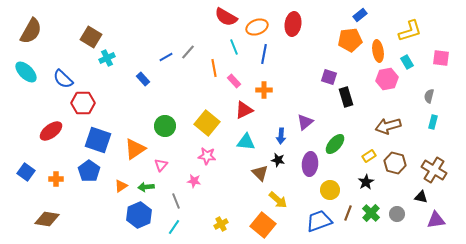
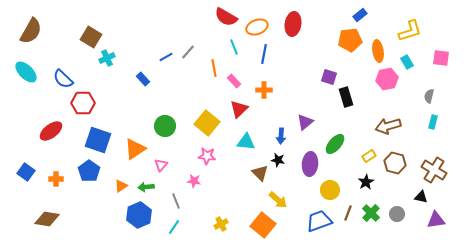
red triangle at (244, 110): moved 5 px left, 1 px up; rotated 18 degrees counterclockwise
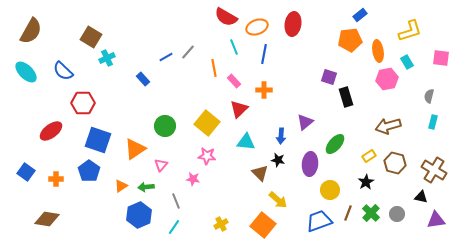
blue semicircle at (63, 79): moved 8 px up
pink star at (194, 181): moved 1 px left, 2 px up
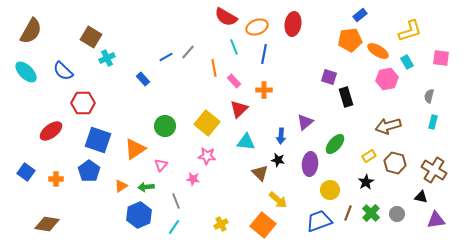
orange ellipse at (378, 51): rotated 50 degrees counterclockwise
brown diamond at (47, 219): moved 5 px down
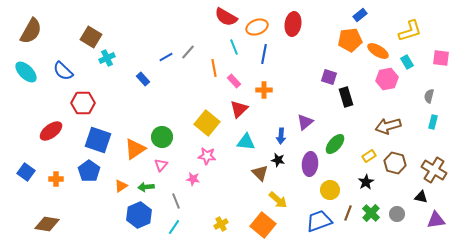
green circle at (165, 126): moved 3 px left, 11 px down
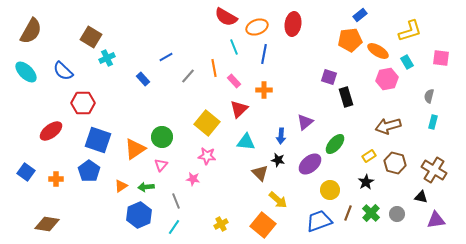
gray line at (188, 52): moved 24 px down
purple ellipse at (310, 164): rotated 45 degrees clockwise
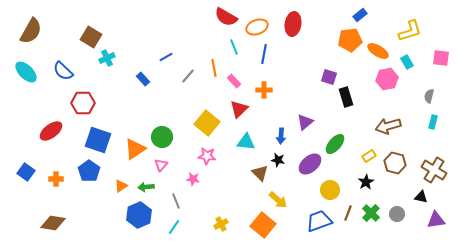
brown diamond at (47, 224): moved 6 px right, 1 px up
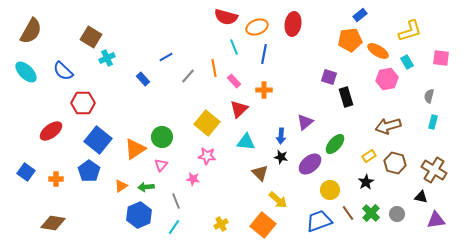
red semicircle at (226, 17): rotated 15 degrees counterclockwise
blue square at (98, 140): rotated 20 degrees clockwise
black star at (278, 160): moved 3 px right, 3 px up
brown line at (348, 213): rotated 56 degrees counterclockwise
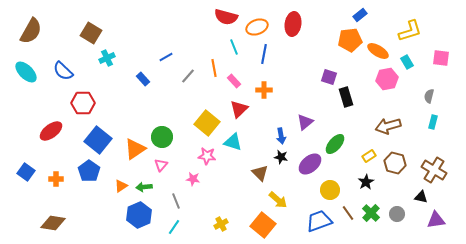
brown square at (91, 37): moved 4 px up
blue arrow at (281, 136): rotated 14 degrees counterclockwise
cyan triangle at (246, 142): moved 13 px left; rotated 12 degrees clockwise
green arrow at (146, 187): moved 2 px left
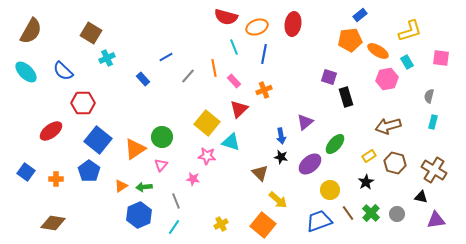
orange cross at (264, 90): rotated 21 degrees counterclockwise
cyan triangle at (233, 142): moved 2 px left
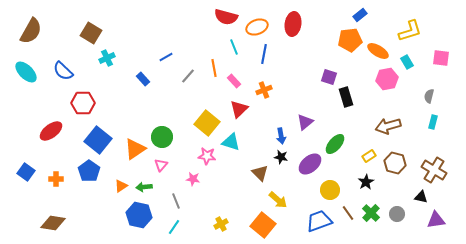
blue hexagon at (139, 215): rotated 25 degrees counterclockwise
